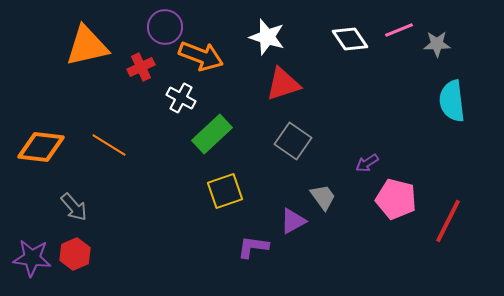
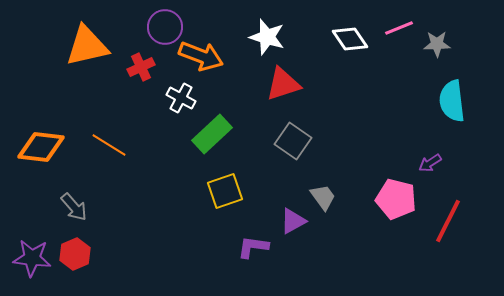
pink line: moved 2 px up
purple arrow: moved 63 px right
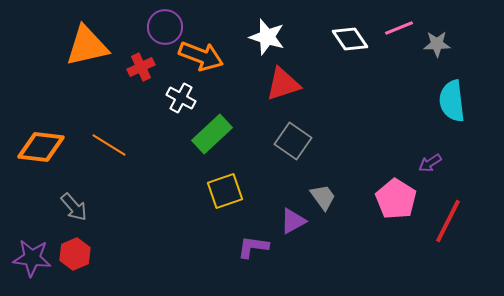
pink pentagon: rotated 18 degrees clockwise
